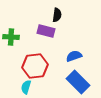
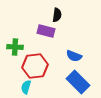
green cross: moved 4 px right, 10 px down
blue semicircle: rotated 140 degrees counterclockwise
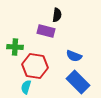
red hexagon: rotated 15 degrees clockwise
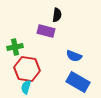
green cross: rotated 14 degrees counterclockwise
red hexagon: moved 8 px left, 3 px down
blue rectangle: rotated 15 degrees counterclockwise
